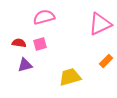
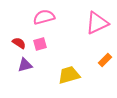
pink triangle: moved 3 px left, 1 px up
red semicircle: rotated 24 degrees clockwise
orange rectangle: moved 1 px left, 1 px up
yellow trapezoid: moved 1 px left, 2 px up
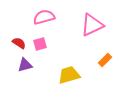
pink triangle: moved 5 px left, 2 px down
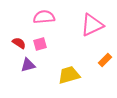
pink semicircle: rotated 10 degrees clockwise
purple triangle: moved 3 px right
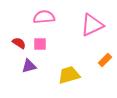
pink square: rotated 16 degrees clockwise
purple triangle: moved 1 px right, 1 px down
